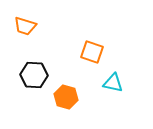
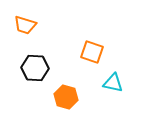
orange trapezoid: moved 1 px up
black hexagon: moved 1 px right, 7 px up
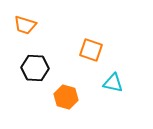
orange square: moved 1 px left, 2 px up
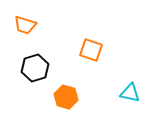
black hexagon: rotated 20 degrees counterclockwise
cyan triangle: moved 17 px right, 10 px down
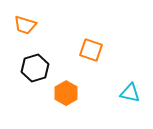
orange hexagon: moved 4 px up; rotated 15 degrees clockwise
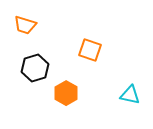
orange square: moved 1 px left
cyan triangle: moved 2 px down
